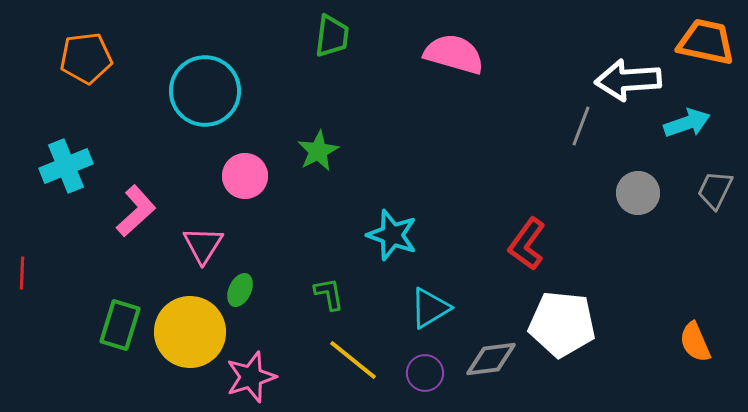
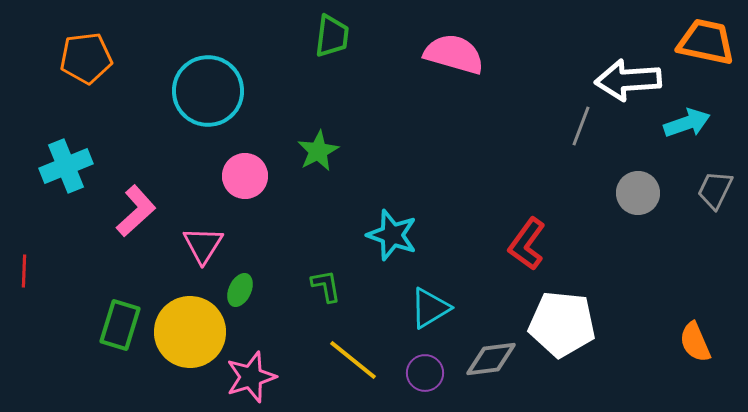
cyan circle: moved 3 px right
red line: moved 2 px right, 2 px up
green L-shape: moved 3 px left, 8 px up
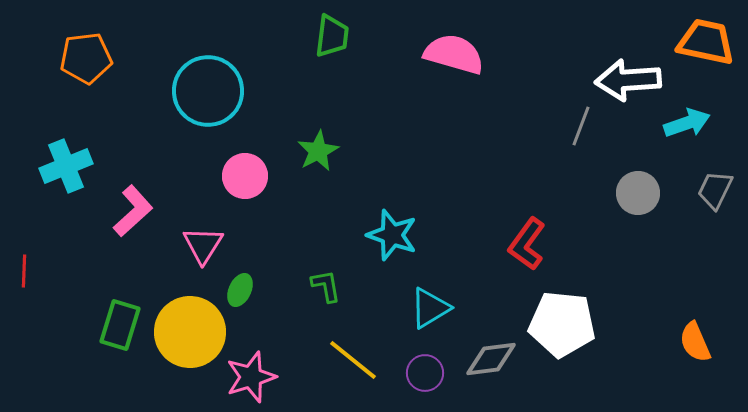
pink L-shape: moved 3 px left
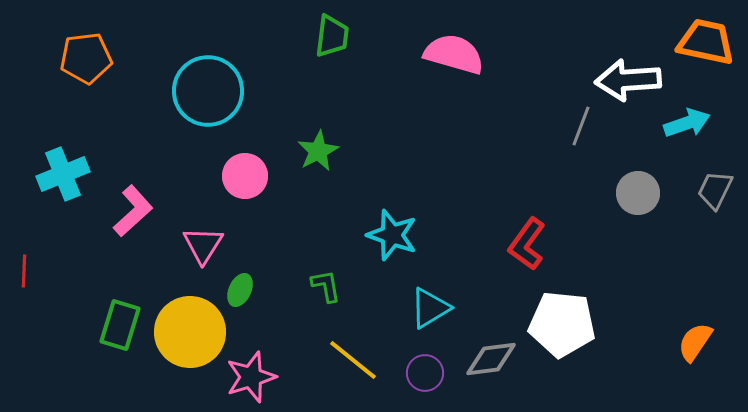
cyan cross: moved 3 px left, 8 px down
orange semicircle: rotated 57 degrees clockwise
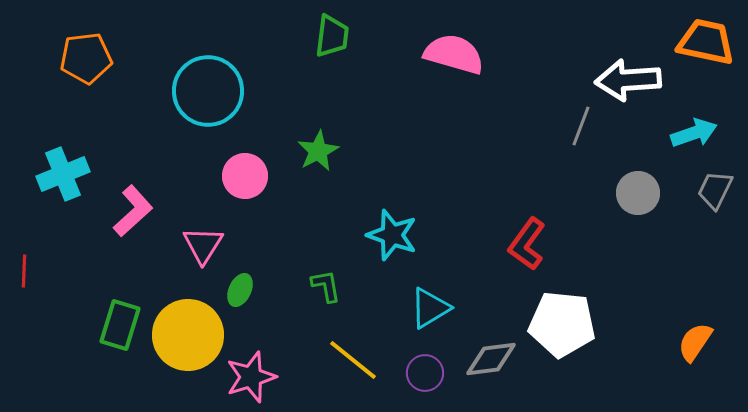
cyan arrow: moved 7 px right, 10 px down
yellow circle: moved 2 px left, 3 px down
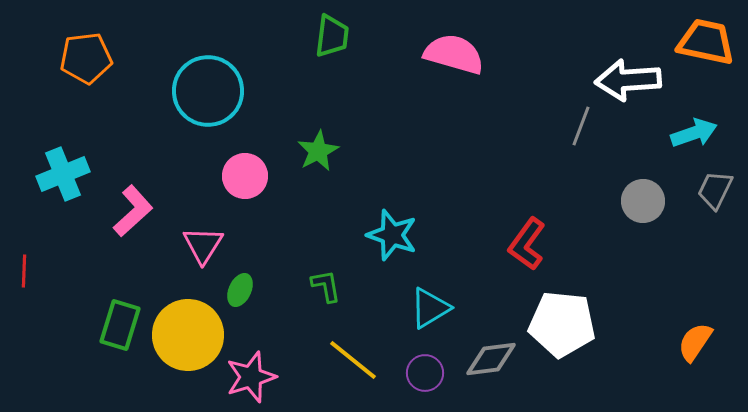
gray circle: moved 5 px right, 8 px down
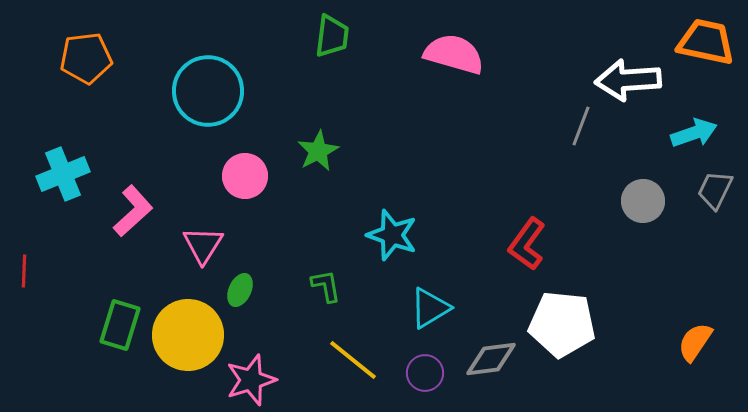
pink star: moved 3 px down
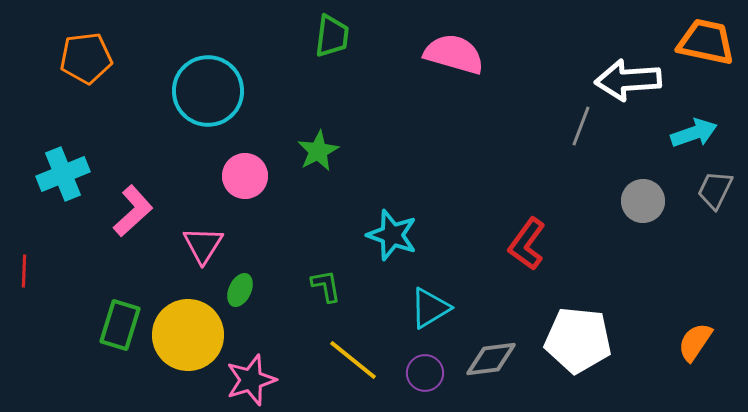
white pentagon: moved 16 px right, 16 px down
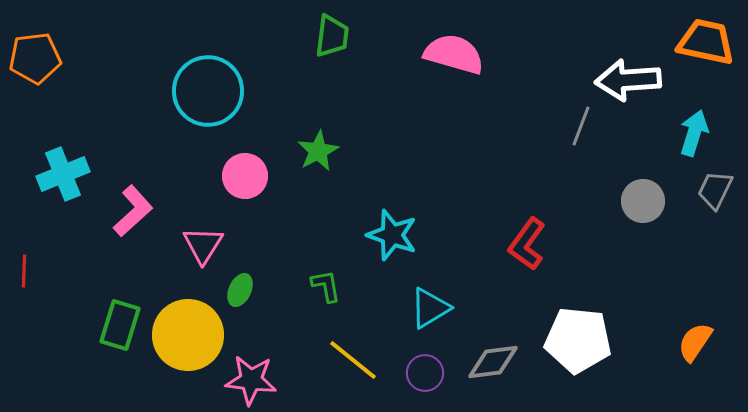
orange pentagon: moved 51 px left
cyan arrow: rotated 54 degrees counterclockwise
gray diamond: moved 2 px right, 3 px down
pink star: rotated 24 degrees clockwise
